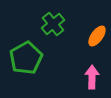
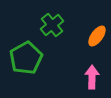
green cross: moved 1 px left, 1 px down
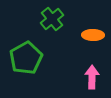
green cross: moved 6 px up
orange ellipse: moved 4 px left, 1 px up; rotated 55 degrees clockwise
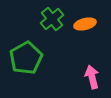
orange ellipse: moved 8 px left, 11 px up; rotated 15 degrees counterclockwise
pink arrow: rotated 15 degrees counterclockwise
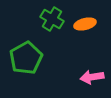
green cross: rotated 20 degrees counterclockwise
pink arrow: rotated 85 degrees counterclockwise
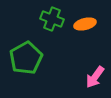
green cross: rotated 10 degrees counterclockwise
pink arrow: moved 3 px right; rotated 45 degrees counterclockwise
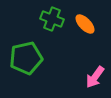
orange ellipse: rotated 60 degrees clockwise
green pentagon: rotated 16 degrees clockwise
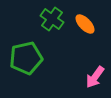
green cross: rotated 15 degrees clockwise
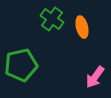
orange ellipse: moved 3 px left, 3 px down; rotated 30 degrees clockwise
green pentagon: moved 5 px left, 7 px down
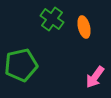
orange ellipse: moved 2 px right
